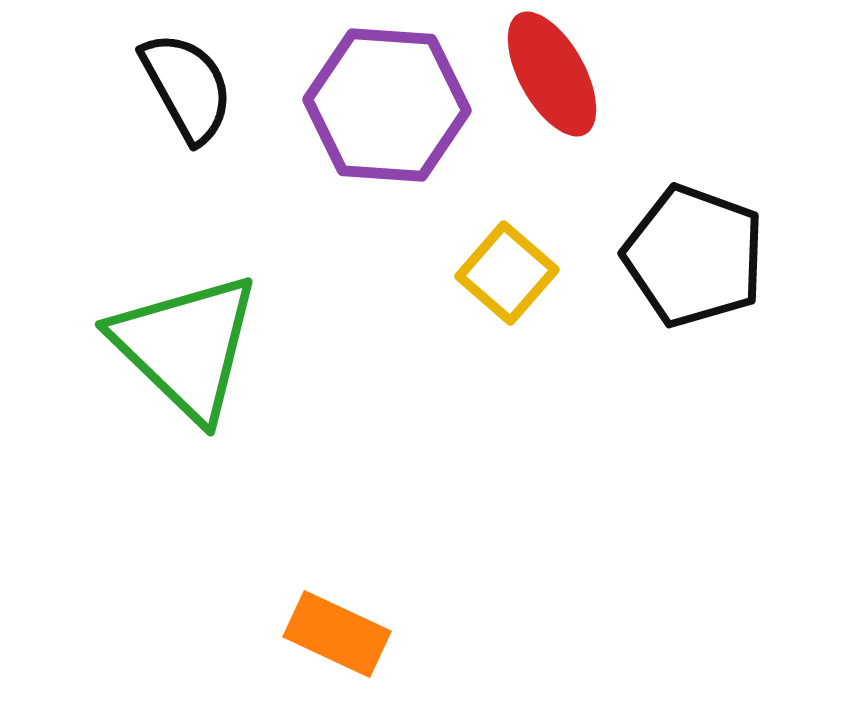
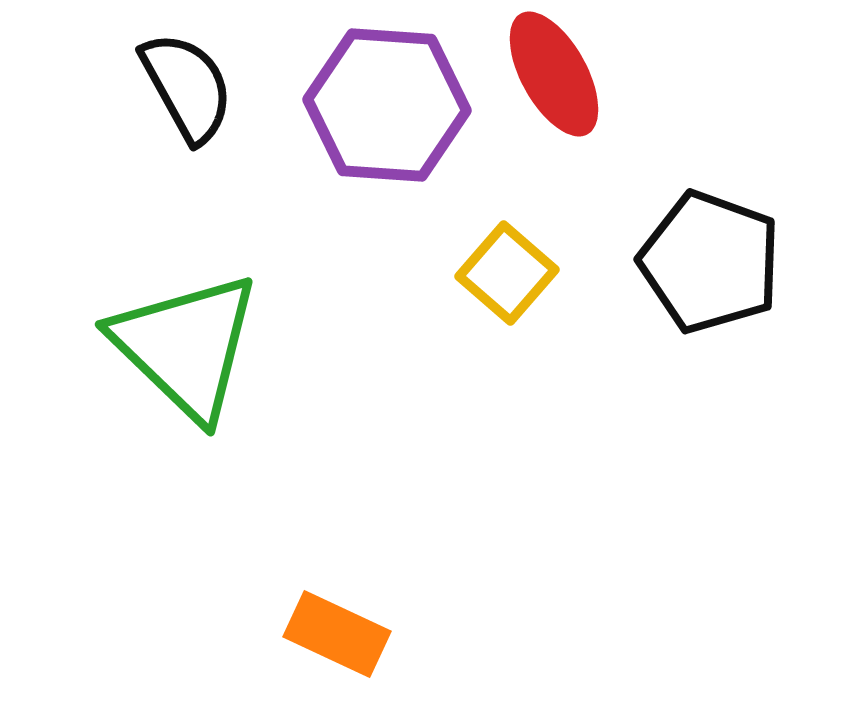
red ellipse: moved 2 px right
black pentagon: moved 16 px right, 6 px down
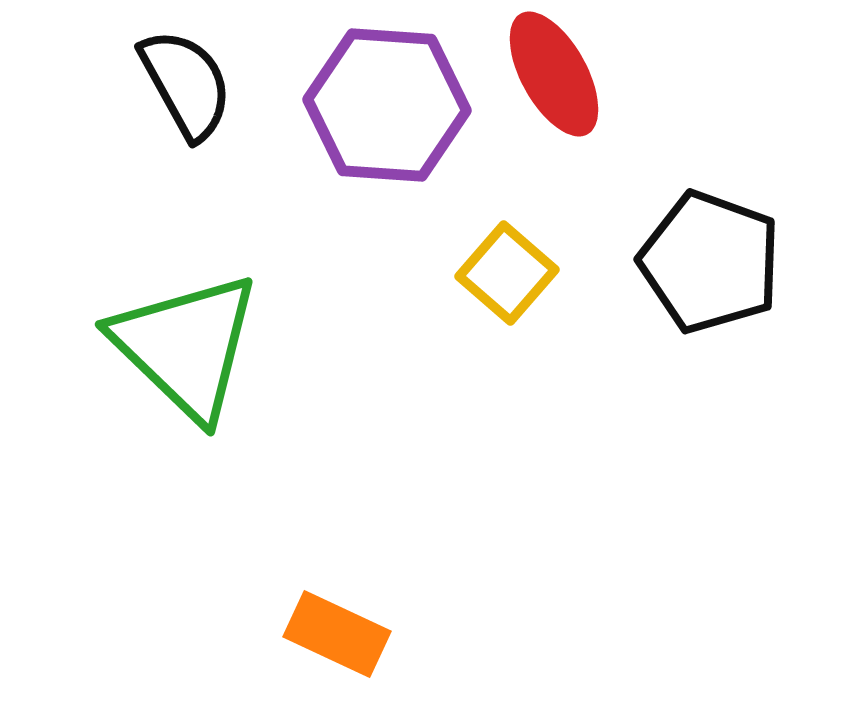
black semicircle: moved 1 px left, 3 px up
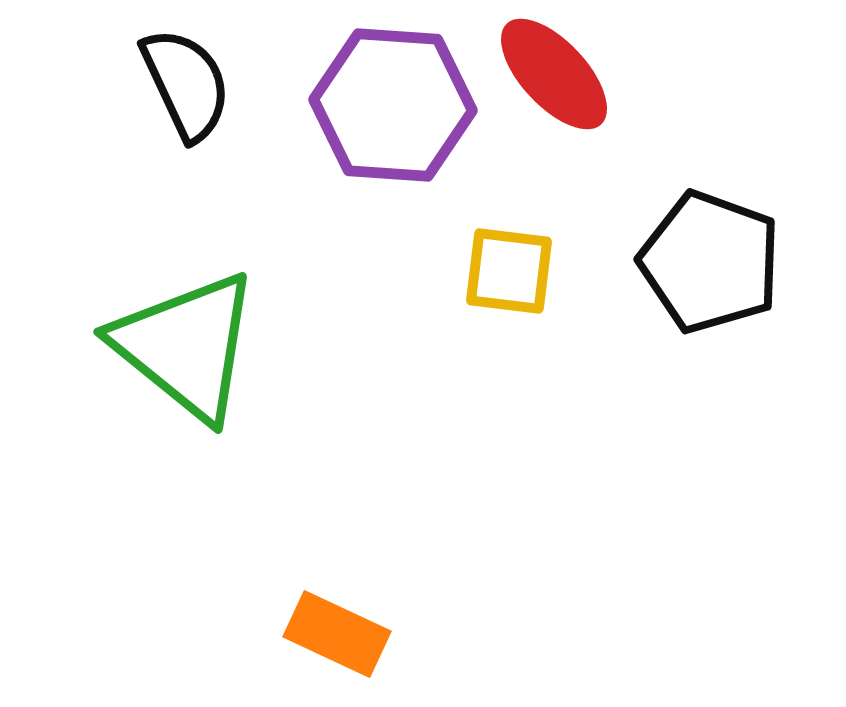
red ellipse: rotated 14 degrees counterclockwise
black semicircle: rotated 4 degrees clockwise
purple hexagon: moved 6 px right
yellow square: moved 2 px right, 2 px up; rotated 34 degrees counterclockwise
green triangle: rotated 5 degrees counterclockwise
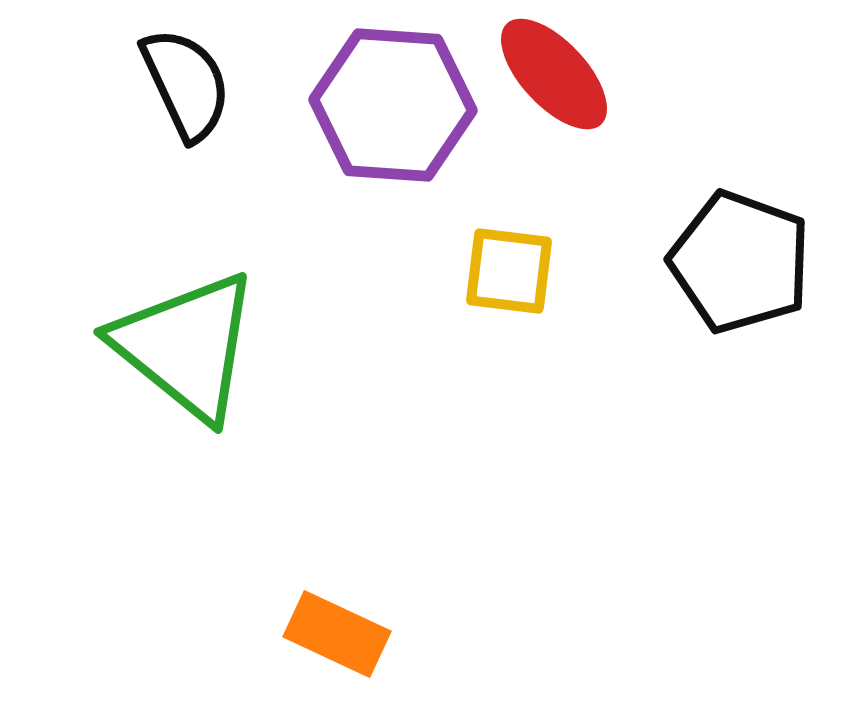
black pentagon: moved 30 px right
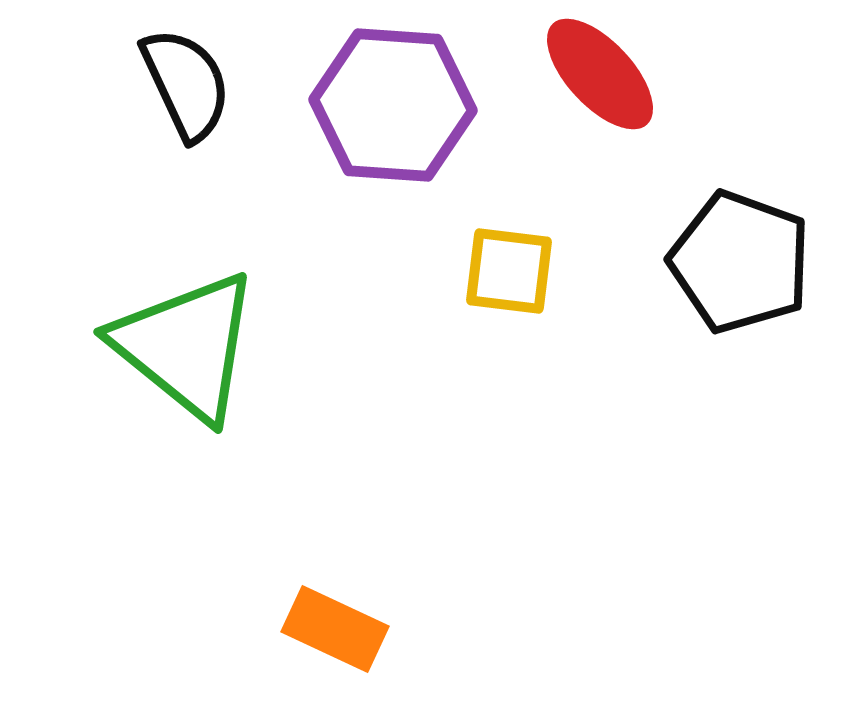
red ellipse: moved 46 px right
orange rectangle: moved 2 px left, 5 px up
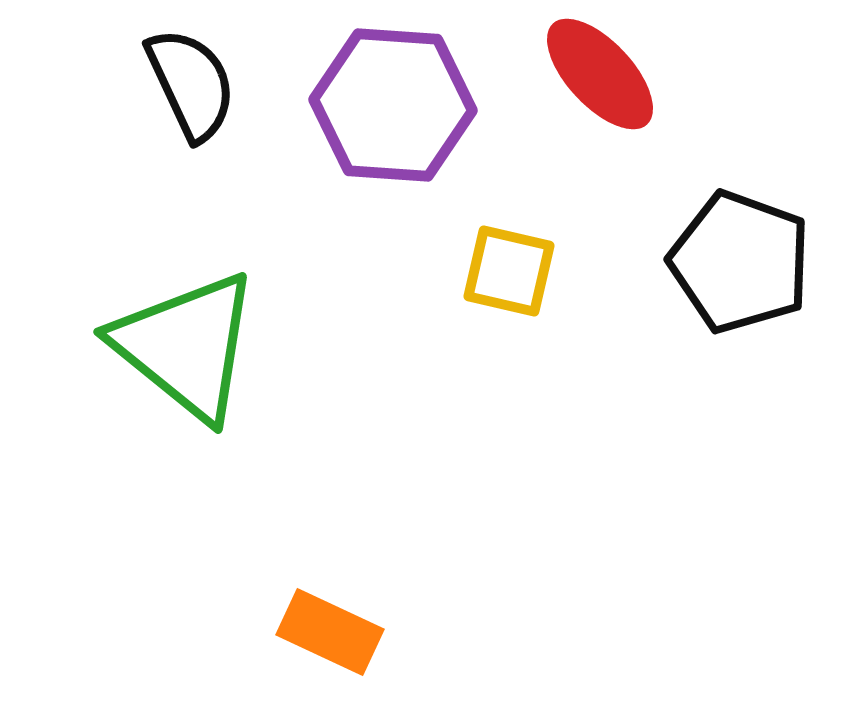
black semicircle: moved 5 px right
yellow square: rotated 6 degrees clockwise
orange rectangle: moved 5 px left, 3 px down
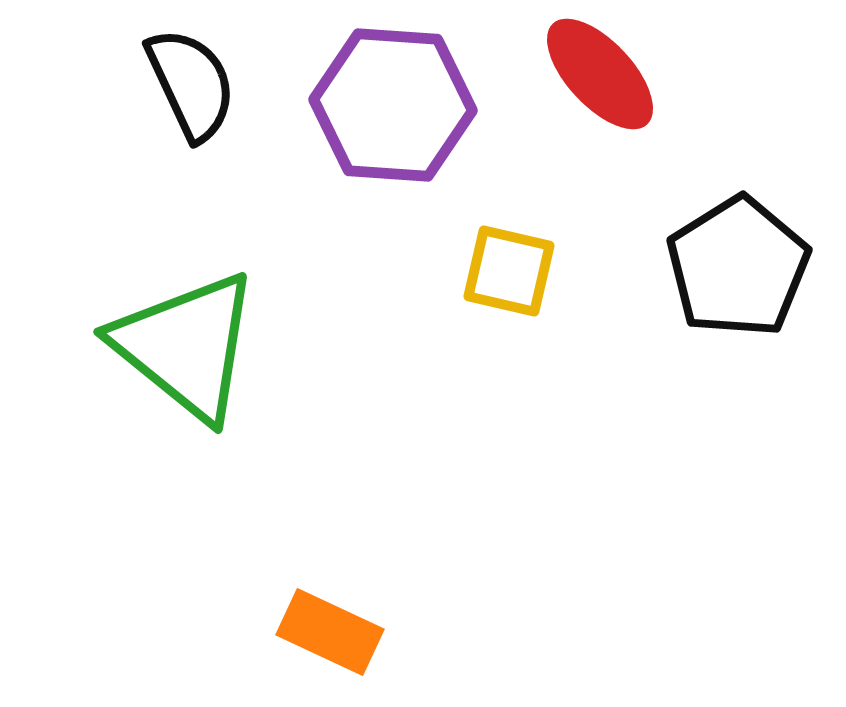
black pentagon: moved 2 px left, 5 px down; rotated 20 degrees clockwise
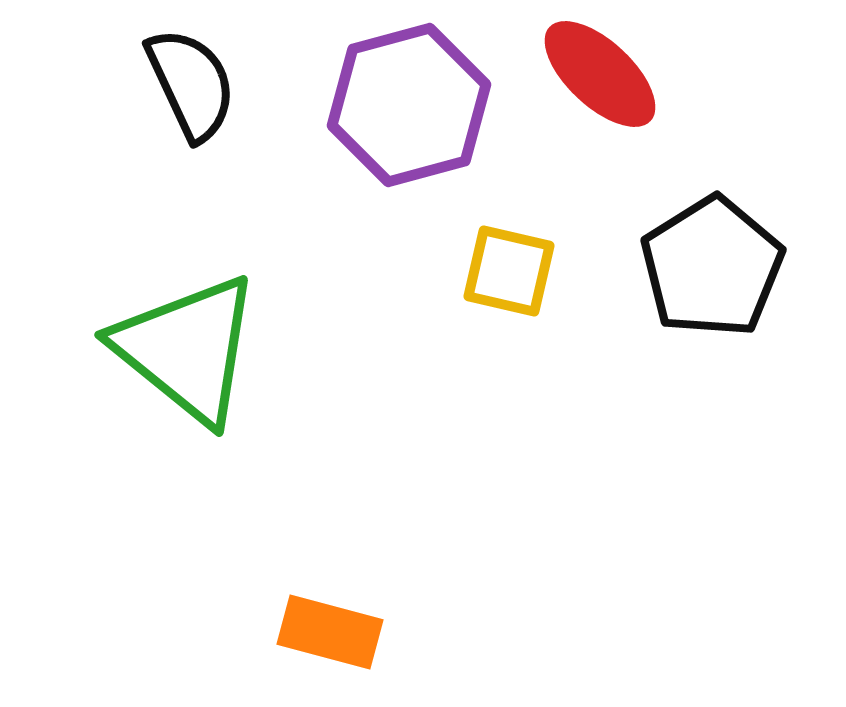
red ellipse: rotated 4 degrees counterclockwise
purple hexagon: moved 16 px right; rotated 19 degrees counterclockwise
black pentagon: moved 26 px left
green triangle: moved 1 px right, 3 px down
orange rectangle: rotated 10 degrees counterclockwise
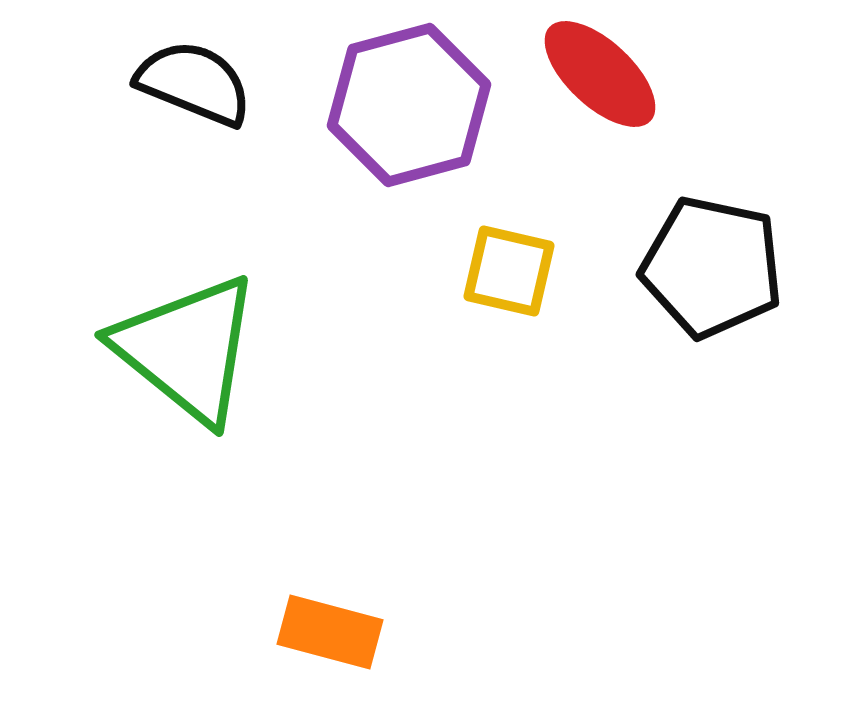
black semicircle: moved 3 px right, 1 px up; rotated 43 degrees counterclockwise
black pentagon: rotated 28 degrees counterclockwise
